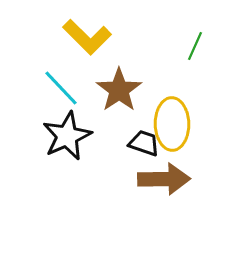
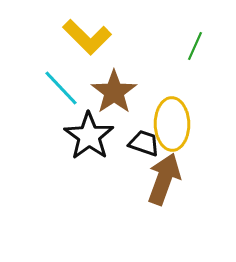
brown star: moved 5 px left, 2 px down
black star: moved 22 px right; rotated 12 degrees counterclockwise
brown arrow: rotated 69 degrees counterclockwise
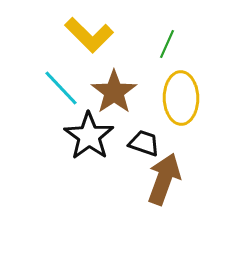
yellow L-shape: moved 2 px right, 2 px up
green line: moved 28 px left, 2 px up
yellow ellipse: moved 9 px right, 26 px up
